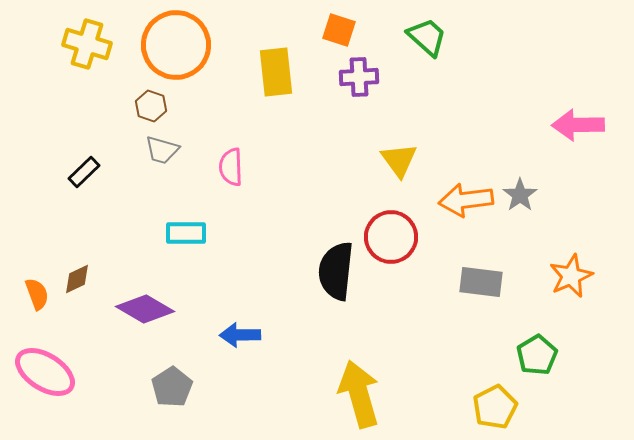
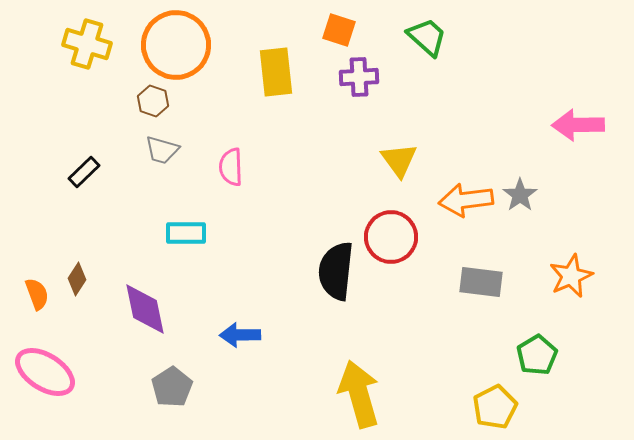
brown hexagon: moved 2 px right, 5 px up
brown diamond: rotated 32 degrees counterclockwise
purple diamond: rotated 48 degrees clockwise
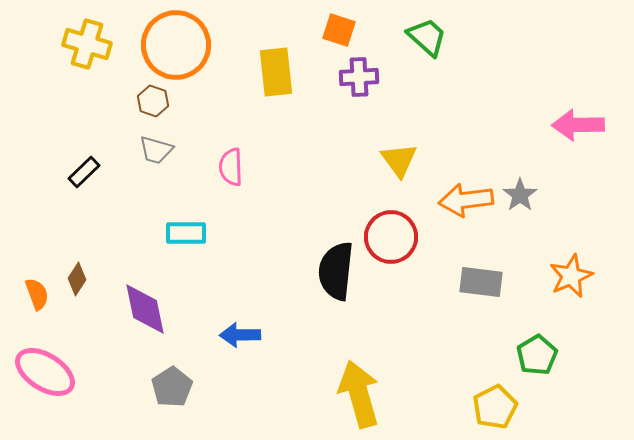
gray trapezoid: moved 6 px left
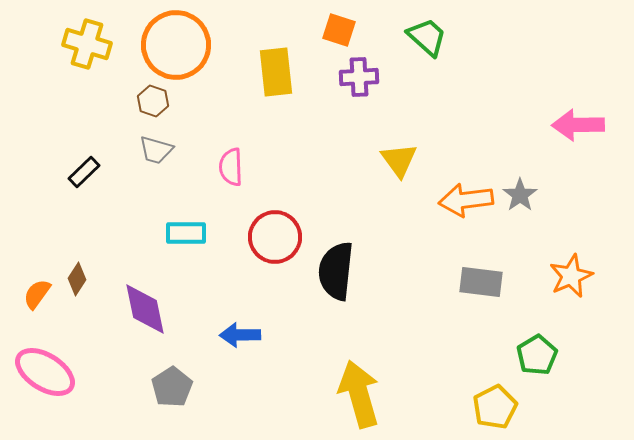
red circle: moved 116 px left
orange semicircle: rotated 124 degrees counterclockwise
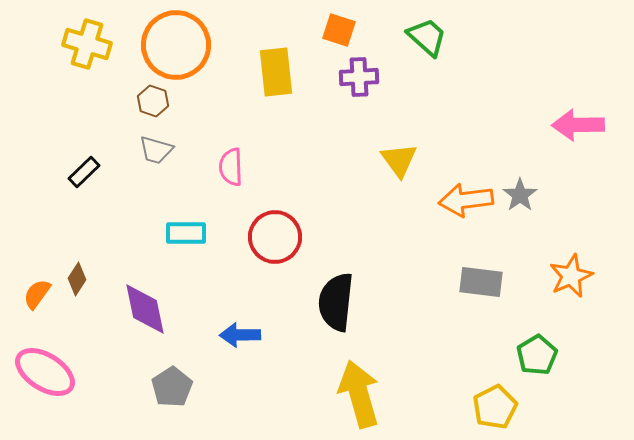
black semicircle: moved 31 px down
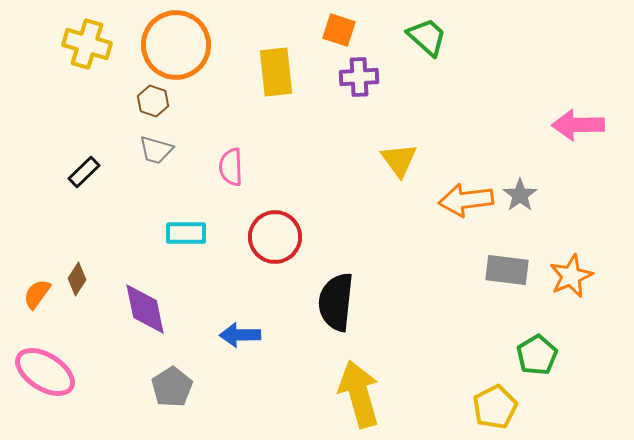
gray rectangle: moved 26 px right, 12 px up
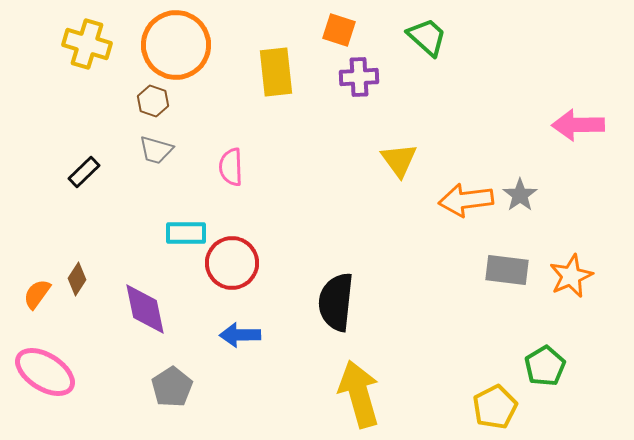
red circle: moved 43 px left, 26 px down
green pentagon: moved 8 px right, 11 px down
